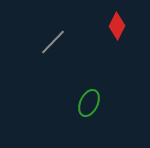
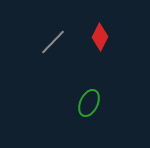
red diamond: moved 17 px left, 11 px down
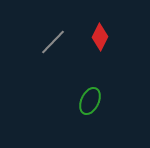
green ellipse: moved 1 px right, 2 px up
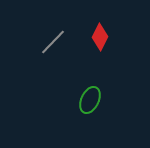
green ellipse: moved 1 px up
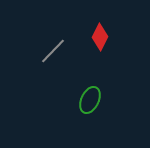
gray line: moved 9 px down
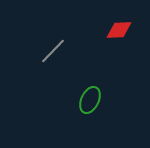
red diamond: moved 19 px right, 7 px up; rotated 60 degrees clockwise
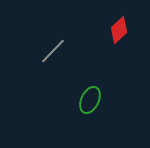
red diamond: rotated 40 degrees counterclockwise
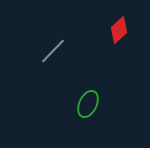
green ellipse: moved 2 px left, 4 px down
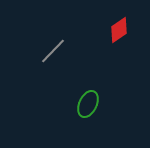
red diamond: rotated 8 degrees clockwise
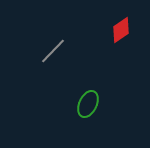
red diamond: moved 2 px right
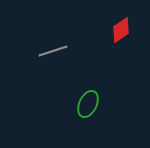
gray line: rotated 28 degrees clockwise
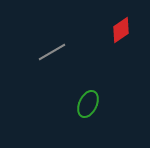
gray line: moved 1 px left, 1 px down; rotated 12 degrees counterclockwise
